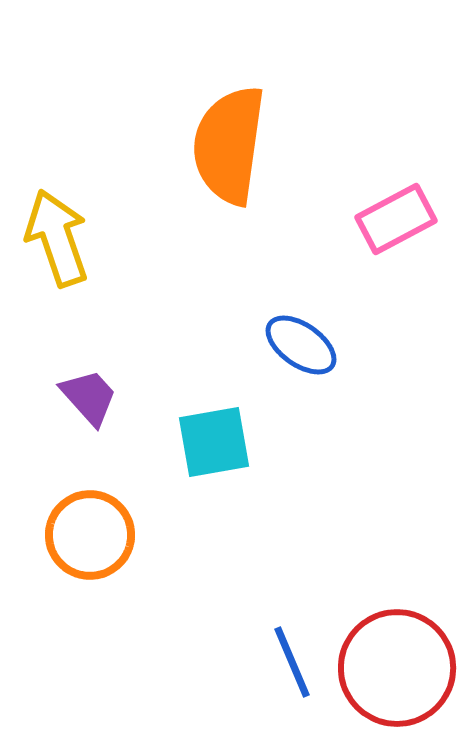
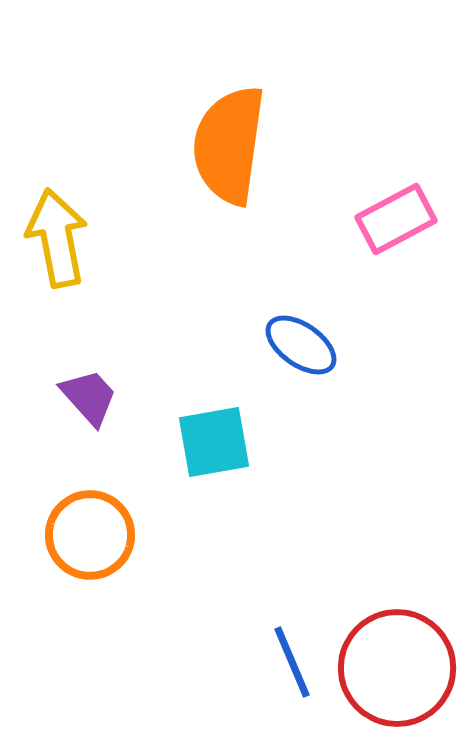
yellow arrow: rotated 8 degrees clockwise
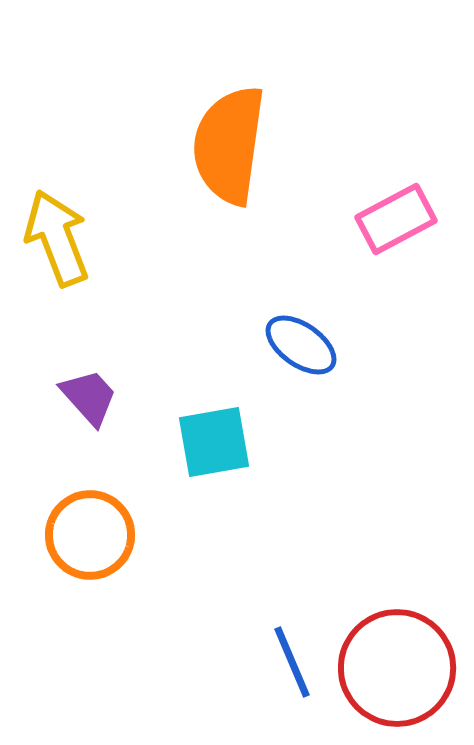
yellow arrow: rotated 10 degrees counterclockwise
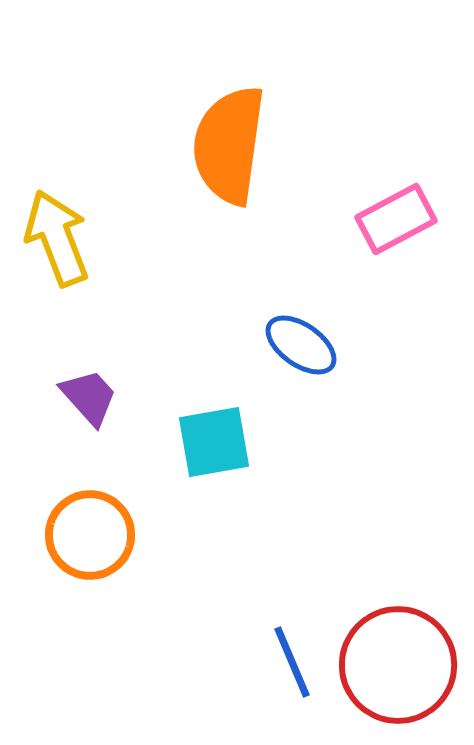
red circle: moved 1 px right, 3 px up
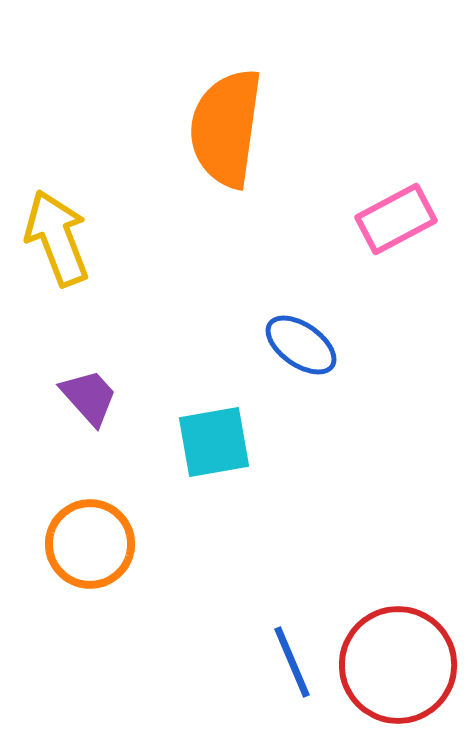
orange semicircle: moved 3 px left, 17 px up
orange circle: moved 9 px down
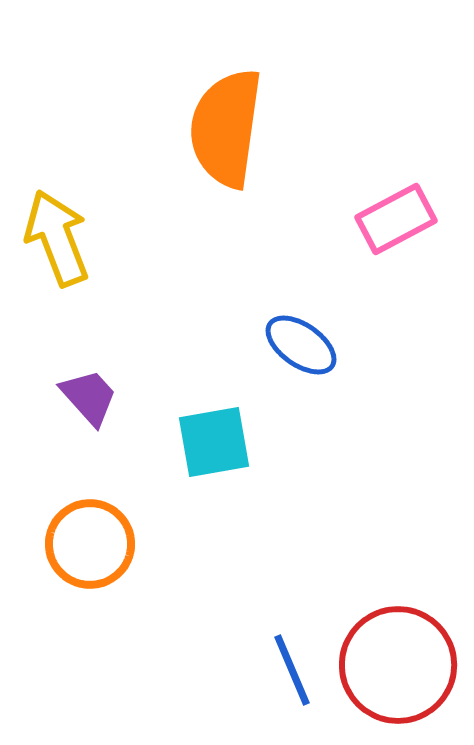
blue line: moved 8 px down
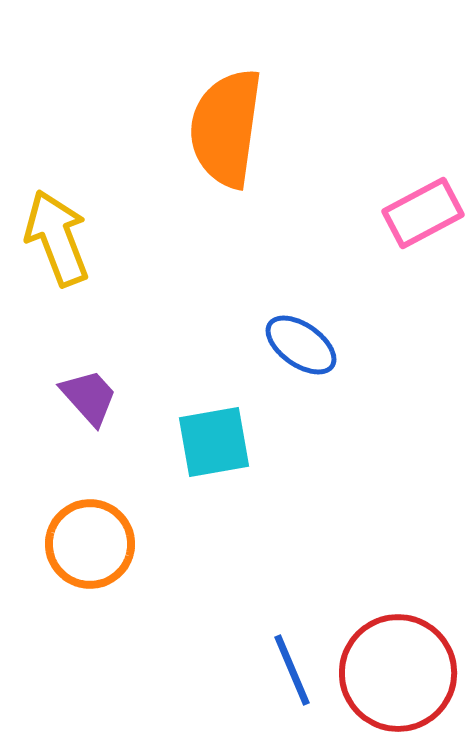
pink rectangle: moved 27 px right, 6 px up
red circle: moved 8 px down
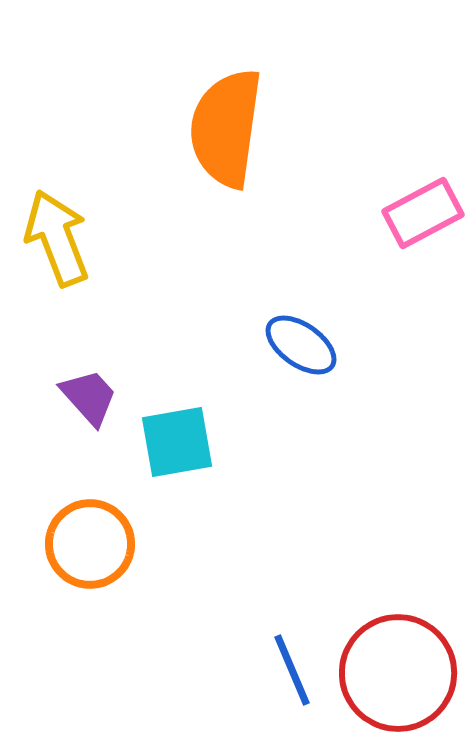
cyan square: moved 37 px left
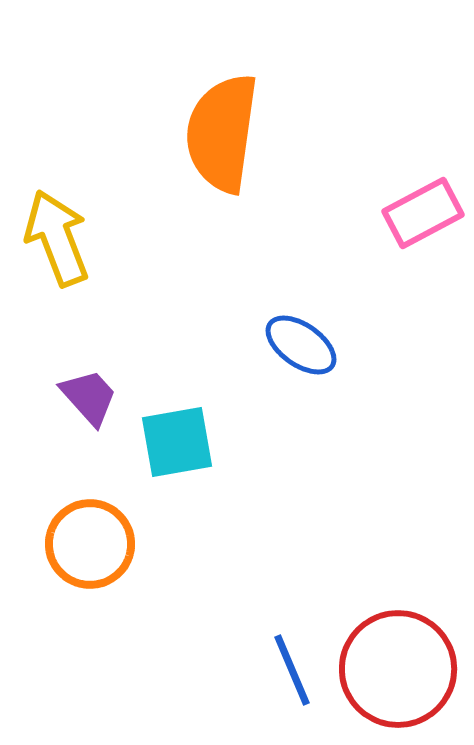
orange semicircle: moved 4 px left, 5 px down
red circle: moved 4 px up
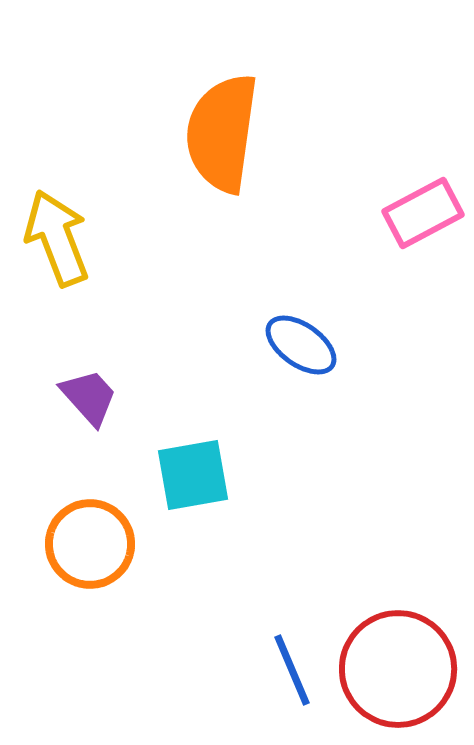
cyan square: moved 16 px right, 33 px down
